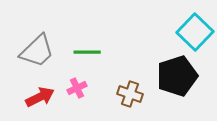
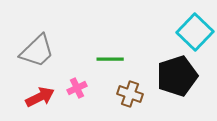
green line: moved 23 px right, 7 px down
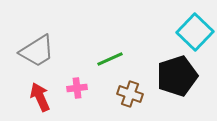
gray trapezoid: rotated 12 degrees clockwise
green line: rotated 24 degrees counterclockwise
pink cross: rotated 18 degrees clockwise
red arrow: rotated 88 degrees counterclockwise
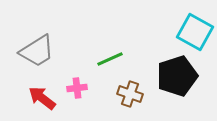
cyan square: rotated 15 degrees counterclockwise
red arrow: moved 2 px right, 1 px down; rotated 28 degrees counterclockwise
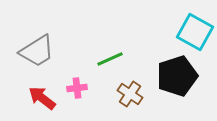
brown cross: rotated 15 degrees clockwise
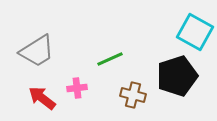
brown cross: moved 3 px right, 1 px down; rotated 20 degrees counterclockwise
